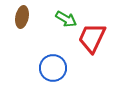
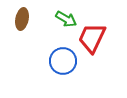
brown ellipse: moved 2 px down
blue circle: moved 10 px right, 7 px up
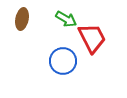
red trapezoid: rotated 128 degrees clockwise
